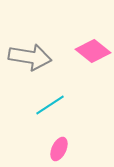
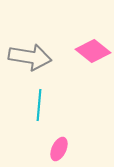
cyan line: moved 11 px left; rotated 52 degrees counterclockwise
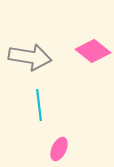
cyan line: rotated 12 degrees counterclockwise
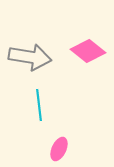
pink diamond: moved 5 px left
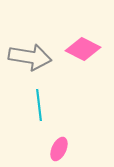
pink diamond: moved 5 px left, 2 px up; rotated 12 degrees counterclockwise
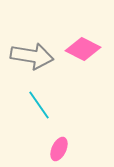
gray arrow: moved 2 px right, 1 px up
cyan line: rotated 28 degrees counterclockwise
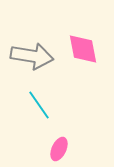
pink diamond: rotated 52 degrees clockwise
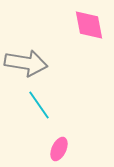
pink diamond: moved 6 px right, 24 px up
gray arrow: moved 6 px left, 7 px down
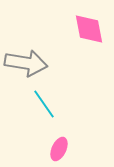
pink diamond: moved 4 px down
cyan line: moved 5 px right, 1 px up
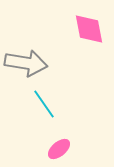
pink ellipse: rotated 25 degrees clockwise
